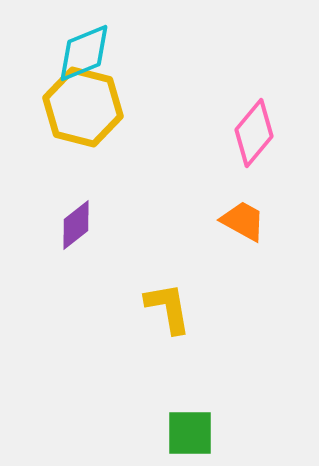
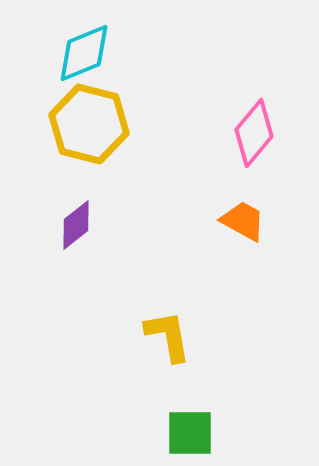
yellow hexagon: moved 6 px right, 17 px down
yellow L-shape: moved 28 px down
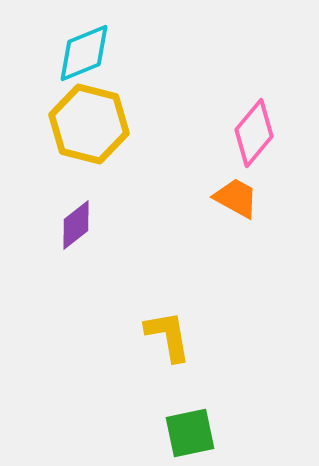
orange trapezoid: moved 7 px left, 23 px up
green square: rotated 12 degrees counterclockwise
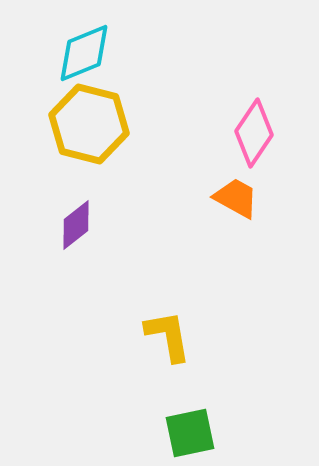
pink diamond: rotated 6 degrees counterclockwise
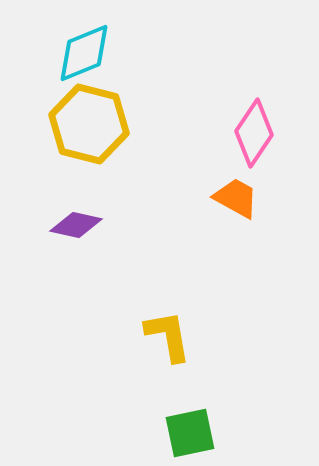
purple diamond: rotated 51 degrees clockwise
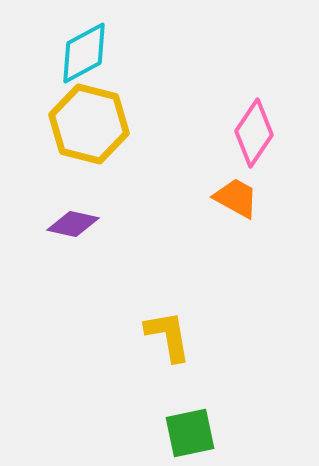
cyan diamond: rotated 6 degrees counterclockwise
purple diamond: moved 3 px left, 1 px up
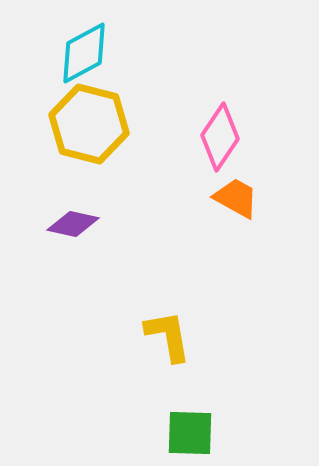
pink diamond: moved 34 px left, 4 px down
green square: rotated 14 degrees clockwise
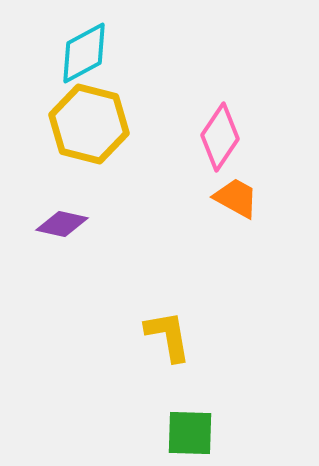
purple diamond: moved 11 px left
